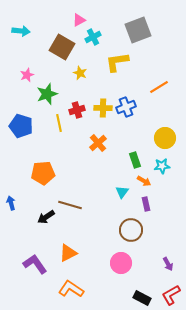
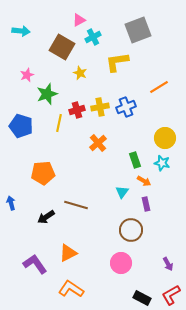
yellow cross: moved 3 px left, 1 px up; rotated 12 degrees counterclockwise
yellow line: rotated 24 degrees clockwise
cyan star: moved 3 px up; rotated 21 degrees clockwise
brown line: moved 6 px right
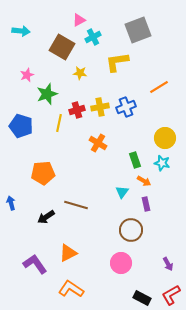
yellow star: rotated 16 degrees counterclockwise
orange cross: rotated 18 degrees counterclockwise
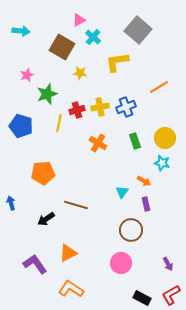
gray square: rotated 28 degrees counterclockwise
cyan cross: rotated 21 degrees counterclockwise
green rectangle: moved 19 px up
black arrow: moved 2 px down
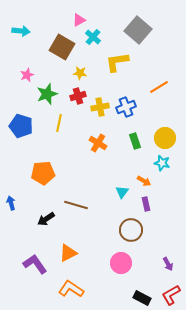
red cross: moved 1 px right, 14 px up
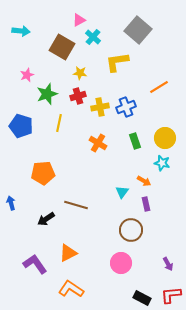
red L-shape: rotated 25 degrees clockwise
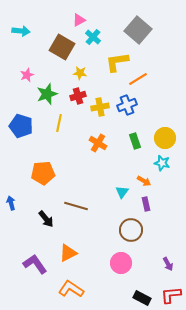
orange line: moved 21 px left, 8 px up
blue cross: moved 1 px right, 2 px up
brown line: moved 1 px down
black arrow: rotated 96 degrees counterclockwise
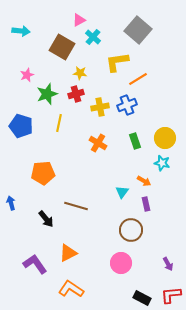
red cross: moved 2 px left, 2 px up
